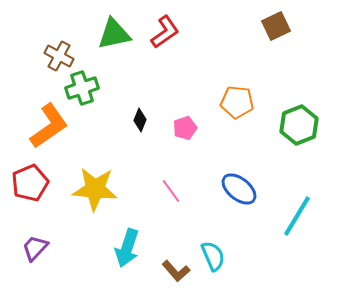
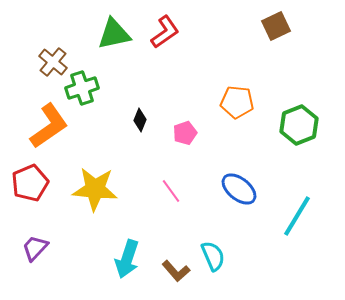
brown cross: moved 6 px left, 6 px down; rotated 12 degrees clockwise
pink pentagon: moved 5 px down
cyan arrow: moved 11 px down
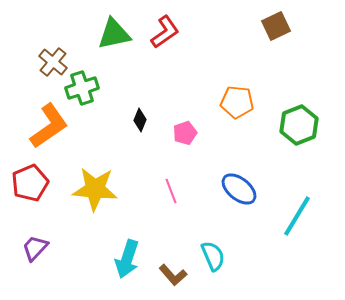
pink line: rotated 15 degrees clockwise
brown L-shape: moved 3 px left, 4 px down
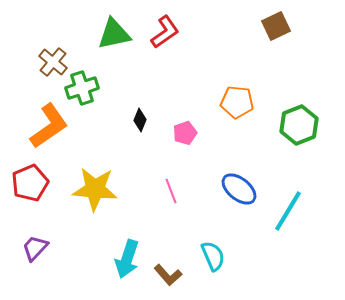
cyan line: moved 9 px left, 5 px up
brown L-shape: moved 5 px left
